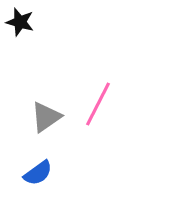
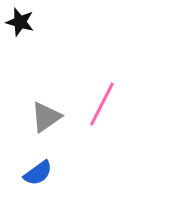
pink line: moved 4 px right
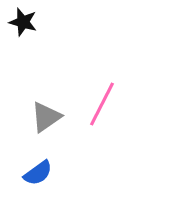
black star: moved 3 px right
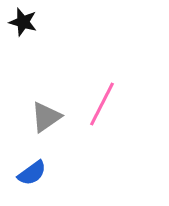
blue semicircle: moved 6 px left
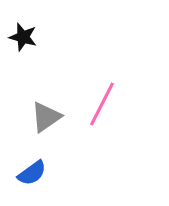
black star: moved 15 px down
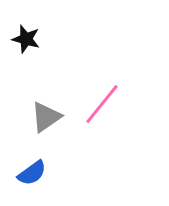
black star: moved 3 px right, 2 px down
pink line: rotated 12 degrees clockwise
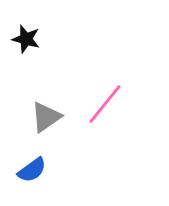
pink line: moved 3 px right
blue semicircle: moved 3 px up
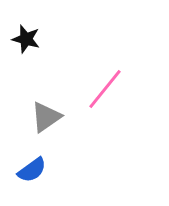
pink line: moved 15 px up
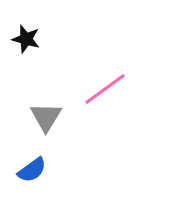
pink line: rotated 15 degrees clockwise
gray triangle: rotated 24 degrees counterclockwise
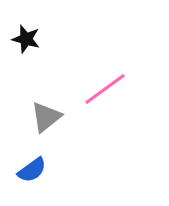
gray triangle: rotated 20 degrees clockwise
